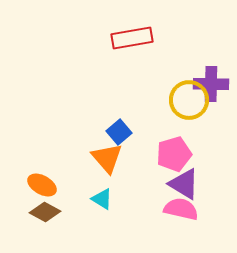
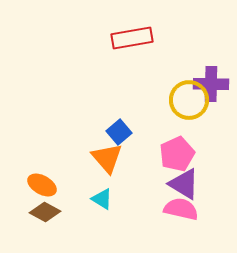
pink pentagon: moved 3 px right; rotated 8 degrees counterclockwise
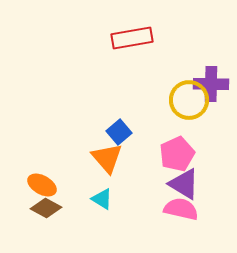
brown diamond: moved 1 px right, 4 px up
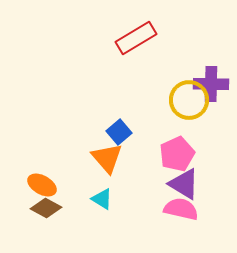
red rectangle: moved 4 px right; rotated 21 degrees counterclockwise
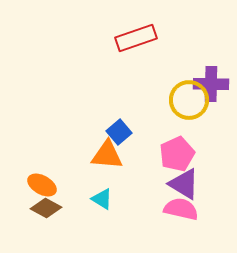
red rectangle: rotated 12 degrees clockwise
orange triangle: moved 3 px up; rotated 44 degrees counterclockwise
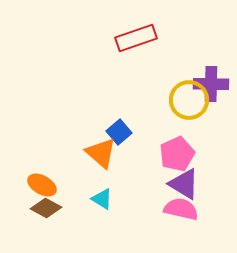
orange triangle: moved 6 px left, 2 px up; rotated 36 degrees clockwise
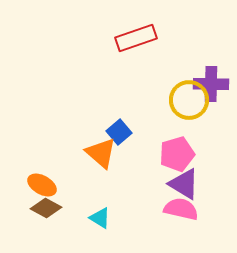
pink pentagon: rotated 8 degrees clockwise
cyan triangle: moved 2 px left, 19 px down
